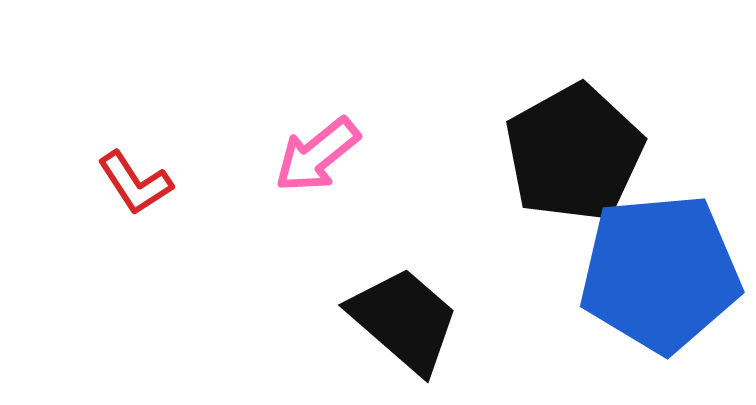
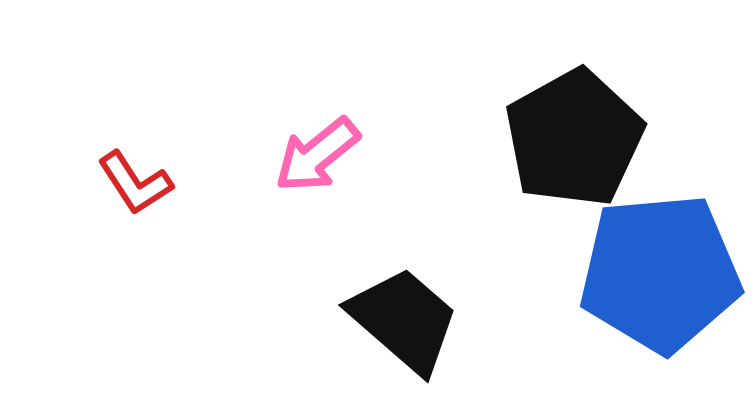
black pentagon: moved 15 px up
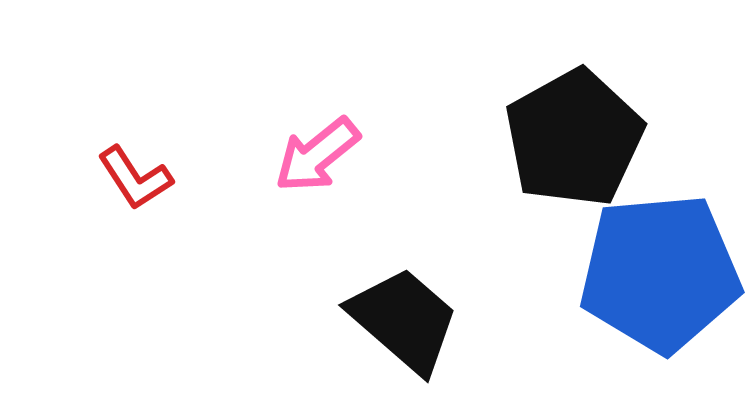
red L-shape: moved 5 px up
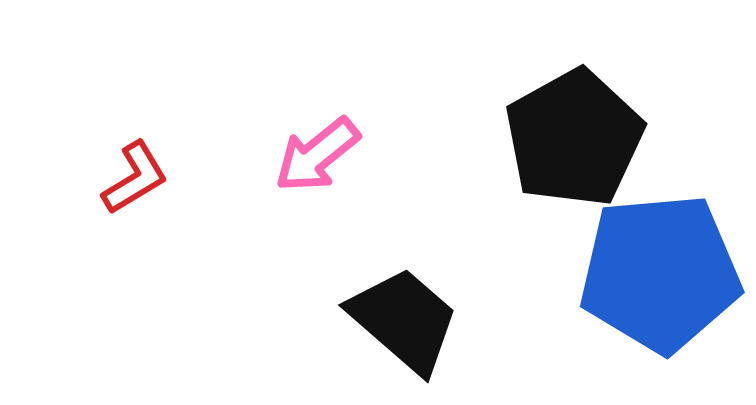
red L-shape: rotated 88 degrees counterclockwise
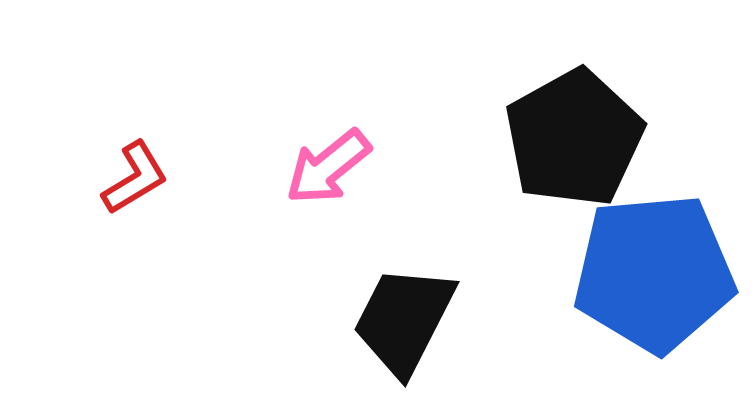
pink arrow: moved 11 px right, 12 px down
blue pentagon: moved 6 px left
black trapezoid: rotated 104 degrees counterclockwise
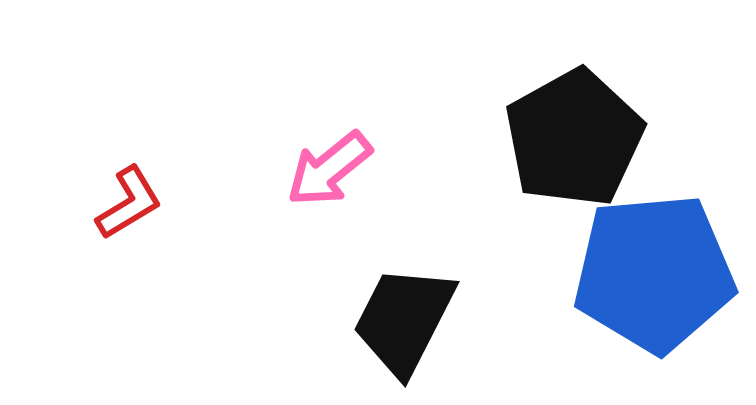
pink arrow: moved 1 px right, 2 px down
red L-shape: moved 6 px left, 25 px down
